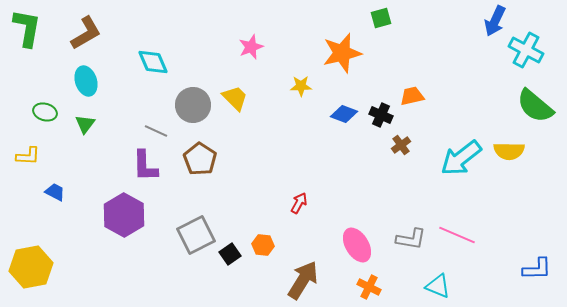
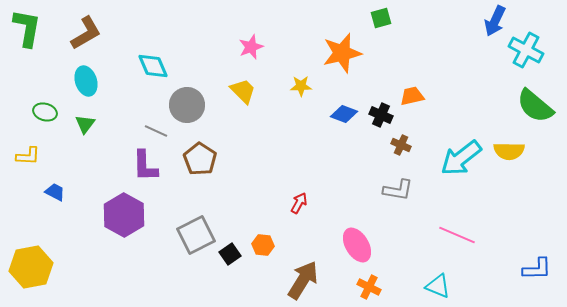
cyan diamond: moved 4 px down
yellow trapezoid: moved 8 px right, 7 px up
gray circle: moved 6 px left
brown cross: rotated 30 degrees counterclockwise
gray L-shape: moved 13 px left, 49 px up
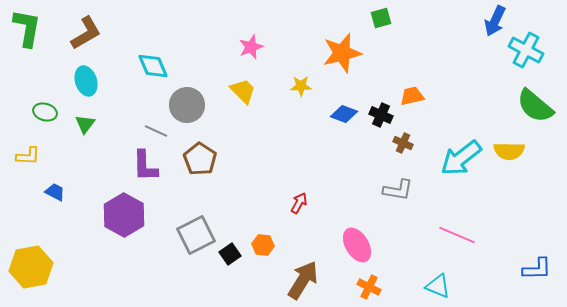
brown cross: moved 2 px right, 2 px up
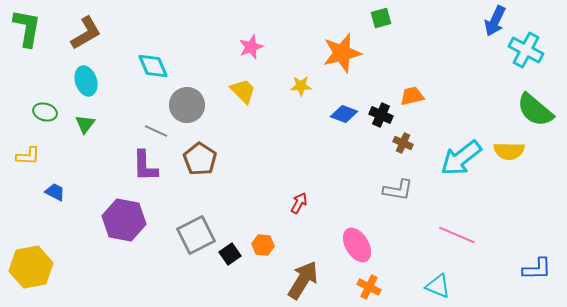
green semicircle: moved 4 px down
purple hexagon: moved 5 px down; rotated 18 degrees counterclockwise
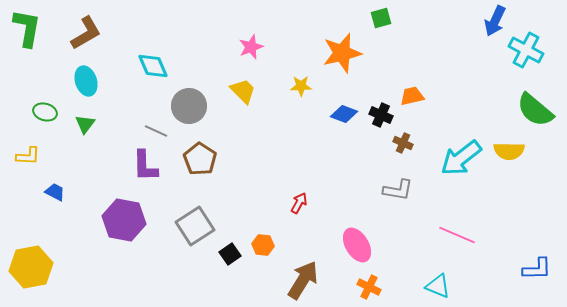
gray circle: moved 2 px right, 1 px down
gray square: moved 1 px left, 9 px up; rotated 6 degrees counterclockwise
